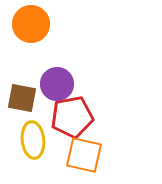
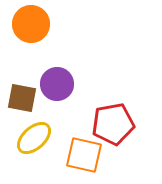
red pentagon: moved 41 px right, 7 px down
yellow ellipse: moved 1 px right, 2 px up; rotated 54 degrees clockwise
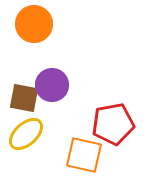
orange circle: moved 3 px right
purple circle: moved 5 px left, 1 px down
brown square: moved 2 px right
yellow ellipse: moved 8 px left, 4 px up
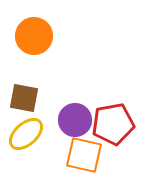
orange circle: moved 12 px down
purple circle: moved 23 px right, 35 px down
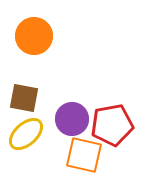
purple circle: moved 3 px left, 1 px up
red pentagon: moved 1 px left, 1 px down
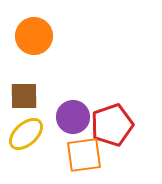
brown square: moved 2 px up; rotated 12 degrees counterclockwise
purple circle: moved 1 px right, 2 px up
red pentagon: rotated 9 degrees counterclockwise
orange square: rotated 21 degrees counterclockwise
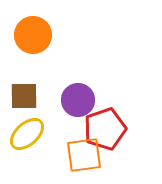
orange circle: moved 1 px left, 1 px up
purple circle: moved 5 px right, 17 px up
red pentagon: moved 7 px left, 4 px down
yellow ellipse: moved 1 px right
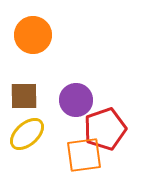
purple circle: moved 2 px left
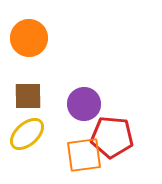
orange circle: moved 4 px left, 3 px down
brown square: moved 4 px right
purple circle: moved 8 px right, 4 px down
red pentagon: moved 7 px right, 8 px down; rotated 24 degrees clockwise
